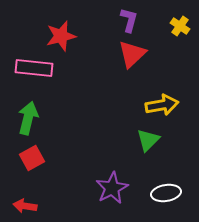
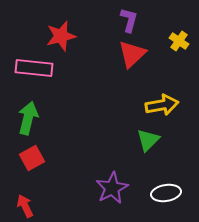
yellow cross: moved 1 px left, 15 px down
red arrow: rotated 55 degrees clockwise
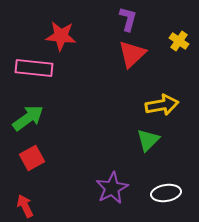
purple L-shape: moved 1 px left, 1 px up
red star: rotated 20 degrees clockwise
green arrow: rotated 40 degrees clockwise
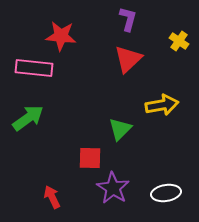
red triangle: moved 4 px left, 5 px down
green triangle: moved 28 px left, 11 px up
red square: moved 58 px right; rotated 30 degrees clockwise
purple star: moved 1 px right; rotated 12 degrees counterclockwise
red arrow: moved 27 px right, 9 px up
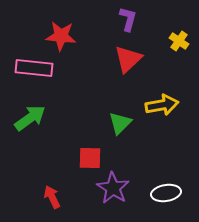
green arrow: moved 2 px right
green triangle: moved 6 px up
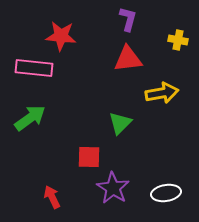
yellow cross: moved 1 px left, 1 px up; rotated 24 degrees counterclockwise
red triangle: rotated 36 degrees clockwise
yellow arrow: moved 12 px up
red square: moved 1 px left, 1 px up
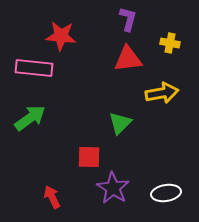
yellow cross: moved 8 px left, 3 px down
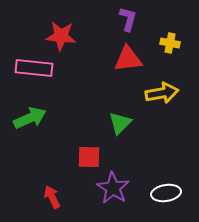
green arrow: rotated 12 degrees clockwise
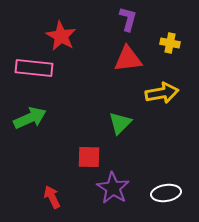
red star: rotated 24 degrees clockwise
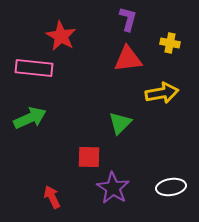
white ellipse: moved 5 px right, 6 px up
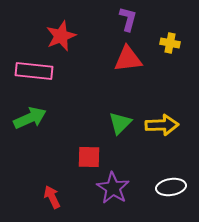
red star: rotated 20 degrees clockwise
pink rectangle: moved 3 px down
yellow arrow: moved 32 px down; rotated 8 degrees clockwise
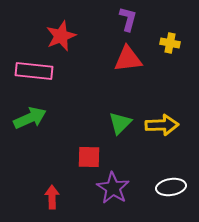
red arrow: rotated 25 degrees clockwise
